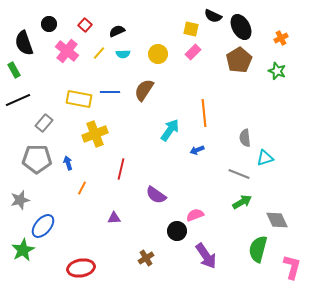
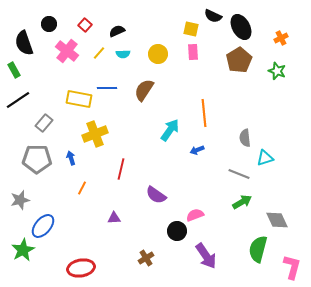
pink rectangle at (193, 52): rotated 49 degrees counterclockwise
blue line at (110, 92): moved 3 px left, 4 px up
black line at (18, 100): rotated 10 degrees counterclockwise
blue arrow at (68, 163): moved 3 px right, 5 px up
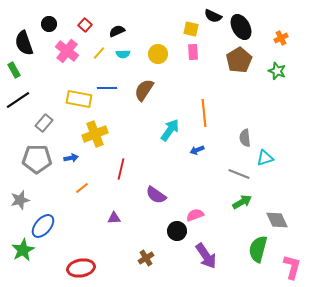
blue arrow at (71, 158): rotated 96 degrees clockwise
orange line at (82, 188): rotated 24 degrees clockwise
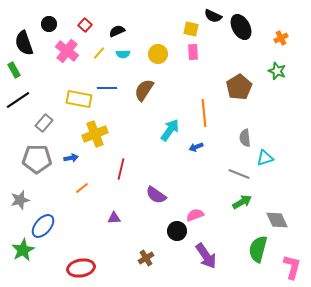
brown pentagon at (239, 60): moved 27 px down
blue arrow at (197, 150): moved 1 px left, 3 px up
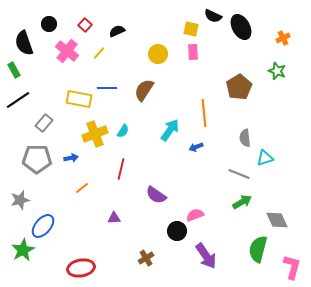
orange cross at (281, 38): moved 2 px right
cyan semicircle at (123, 54): moved 77 px down; rotated 56 degrees counterclockwise
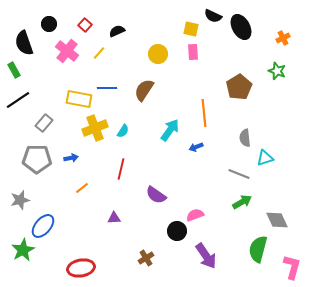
yellow cross at (95, 134): moved 6 px up
